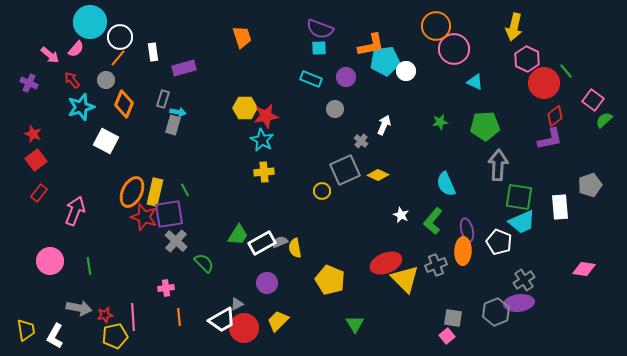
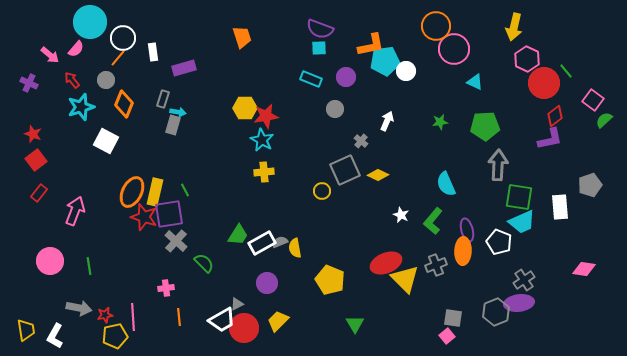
white circle at (120, 37): moved 3 px right, 1 px down
white arrow at (384, 125): moved 3 px right, 4 px up
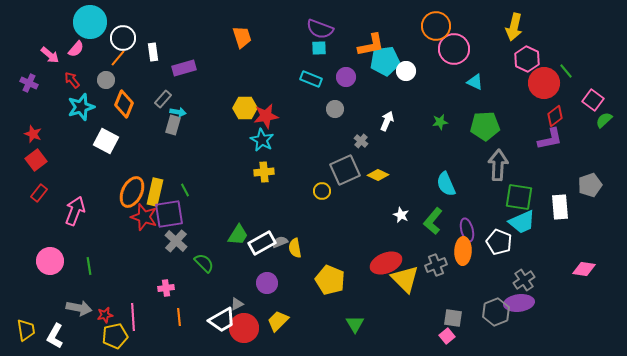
gray rectangle at (163, 99): rotated 24 degrees clockwise
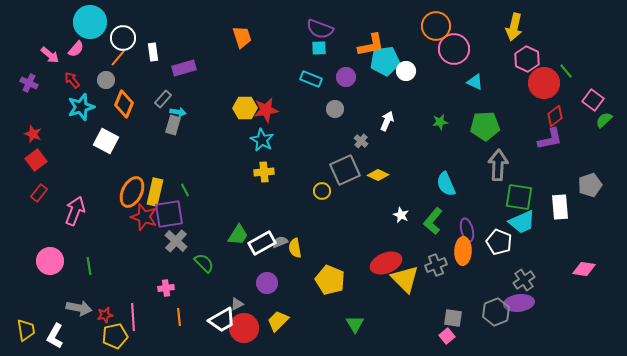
red star at (266, 116): moved 6 px up
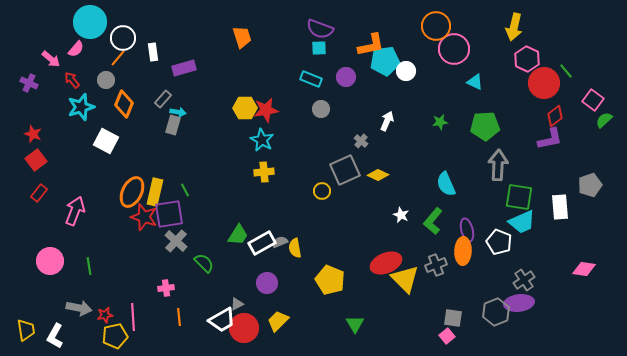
pink arrow at (50, 55): moved 1 px right, 4 px down
gray circle at (335, 109): moved 14 px left
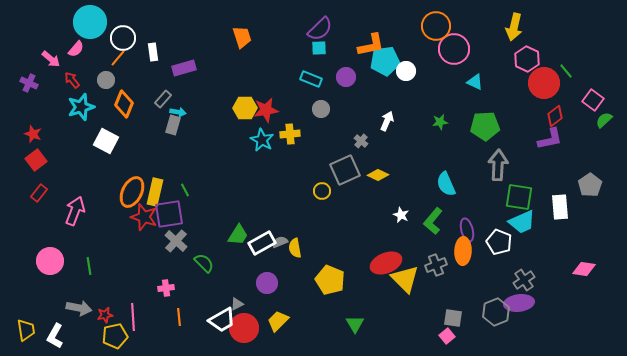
purple semicircle at (320, 29): rotated 64 degrees counterclockwise
yellow cross at (264, 172): moved 26 px right, 38 px up
gray pentagon at (590, 185): rotated 15 degrees counterclockwise
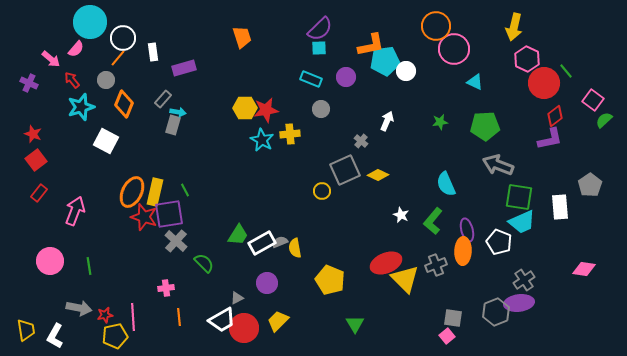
gray arrow at (498, 165): rotated 72 degrees counterclockwise
gray triangle at (237, 304): moved 6 px up
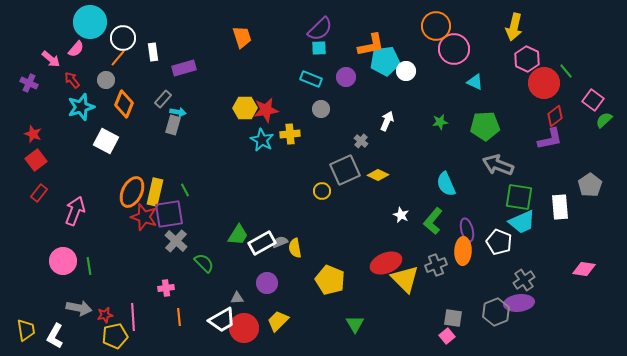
pink circle at (50, 261): moved 13 px right
gray triangle at (237, 298): rotated 24 degrees clockwise
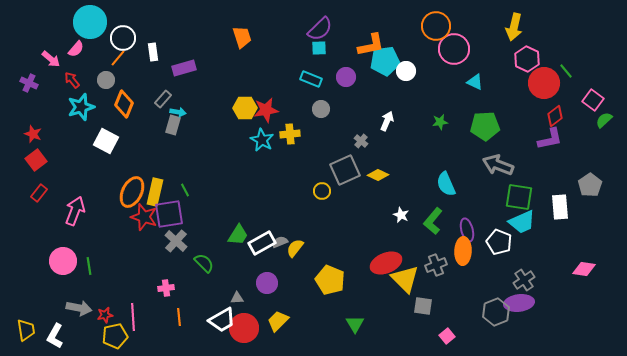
yellow semicircle at (295, 248): rotated 48 degrees clockwise
gray square at (453, 318): moved 30 px left, 12 px up
